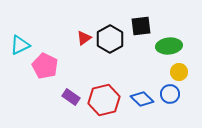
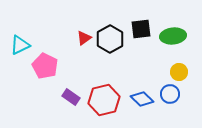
black square: moved 3 px down
green ellipse: moved 4 px right, 10 px up
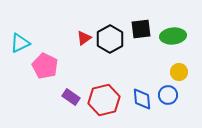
cyan triangle: moved 2 px up
blue circle: moved 2 px left, 1 px down
blue diamond: rotated 40 degrees clockwise
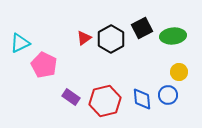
black square: moved 1 px right, 1 px up; rotated 20 degrees counterclockwise
black hexagon: moved 1 px right
pink pentagon: moved 1 px left, 1 px up
red hexagon: moved 1 px right, 1 px down
